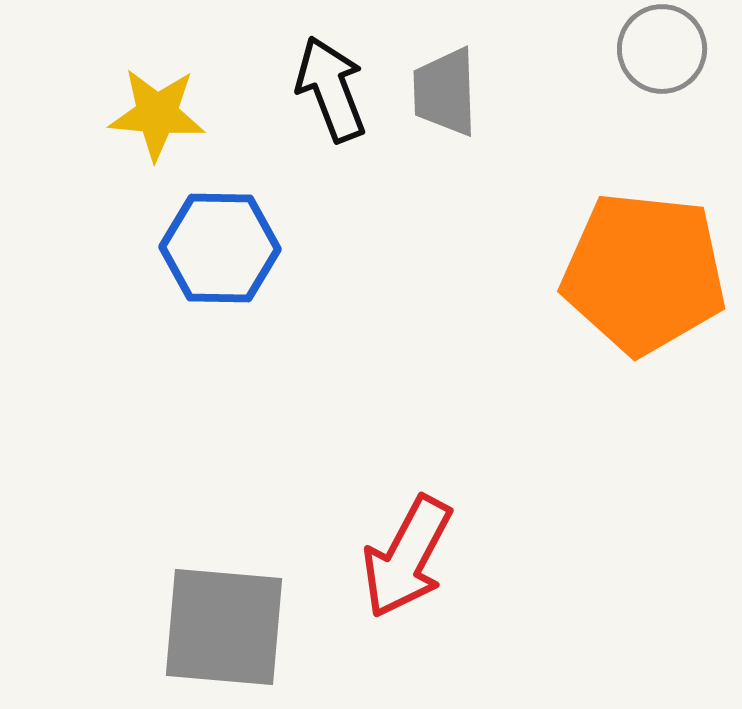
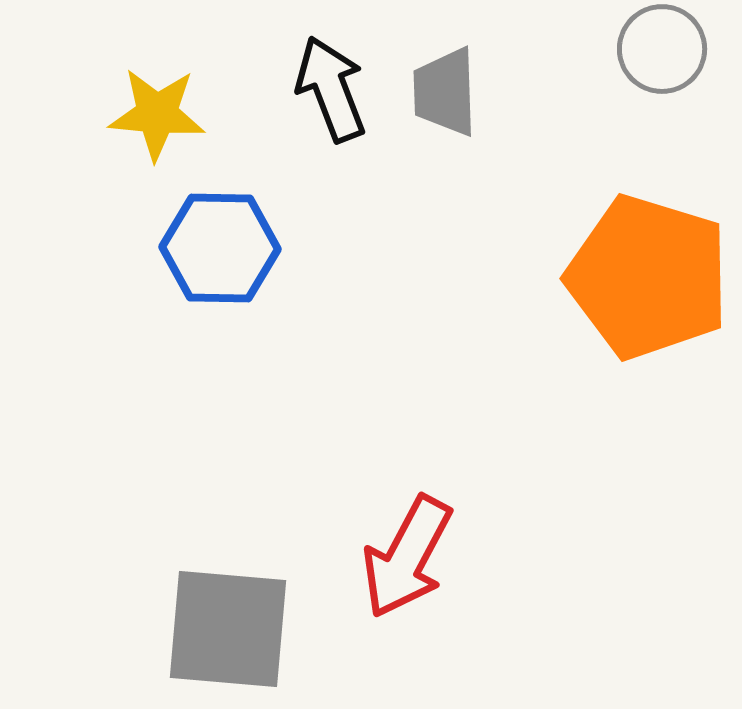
orange pentagon: moved 4 px right, 4 px down; rotated 11 degrees clockwise
gray square: moved 4 px right, 2 px down
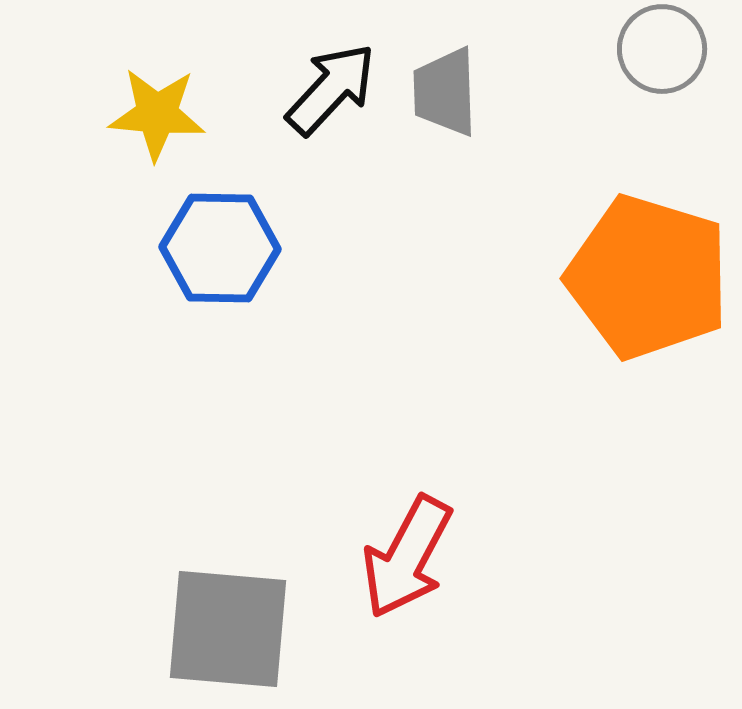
black arrow: rotated 64 degrees clockwise
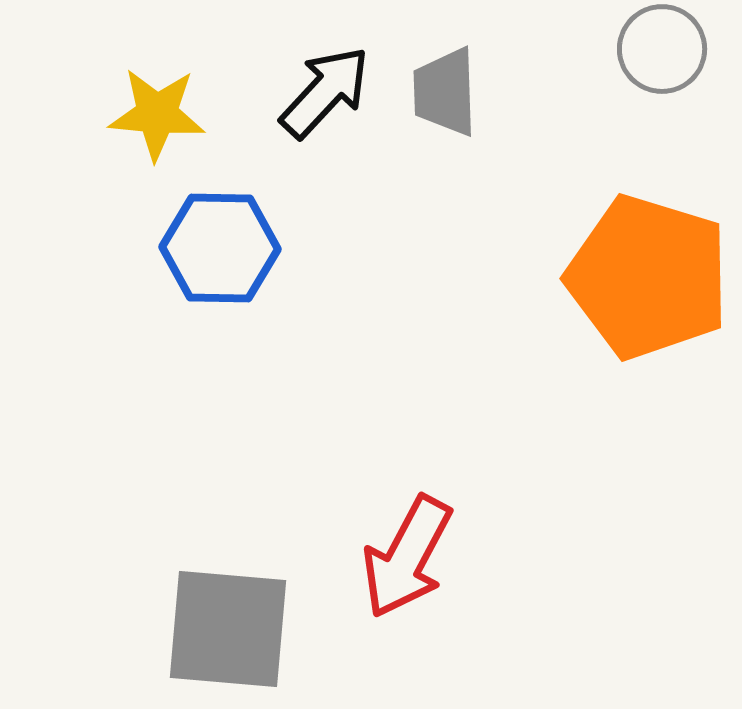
black arrow: moved 6 px left, 3 px down
